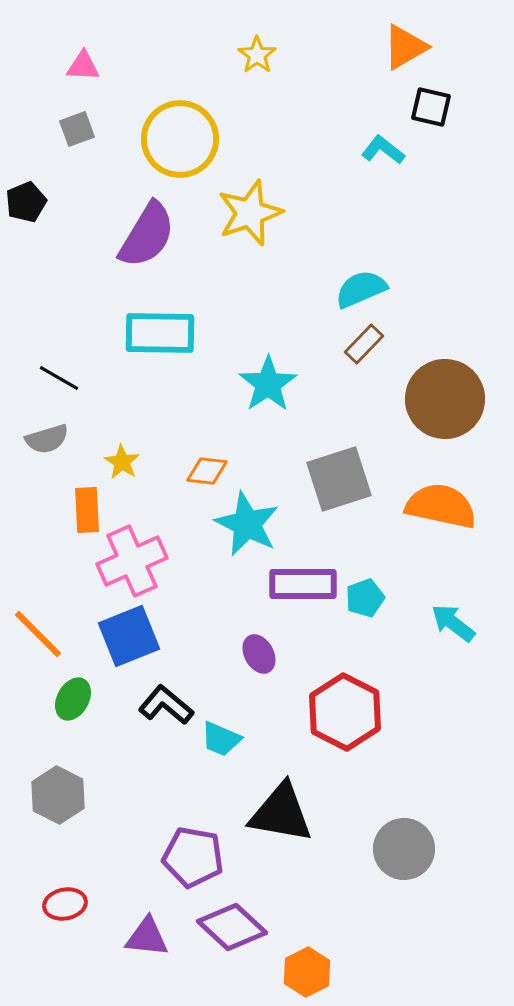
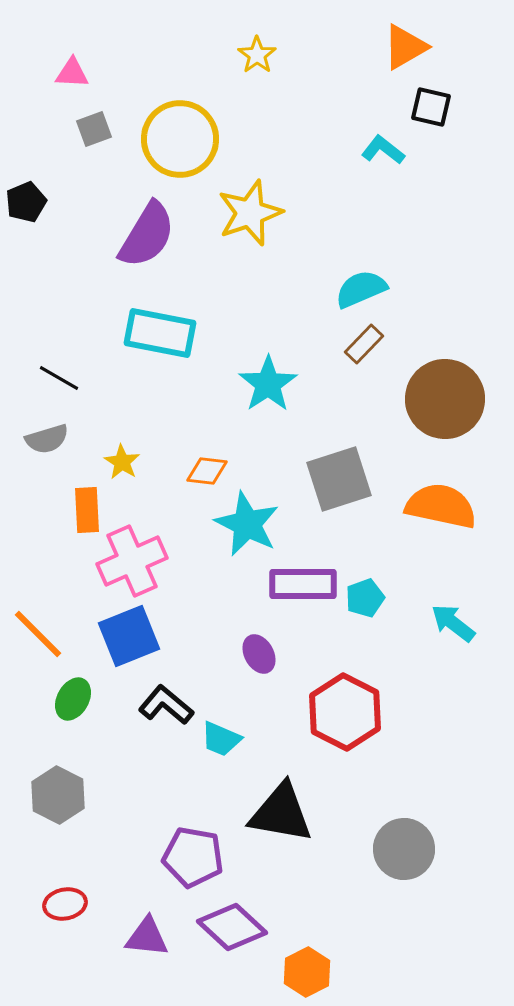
pink triangle at (83, 66): moved 11 px left, 7 px down
gray square at (77, 129): moved 17 px right
cyan rectangle at (160, 333): rotated 10 degrees clockwise
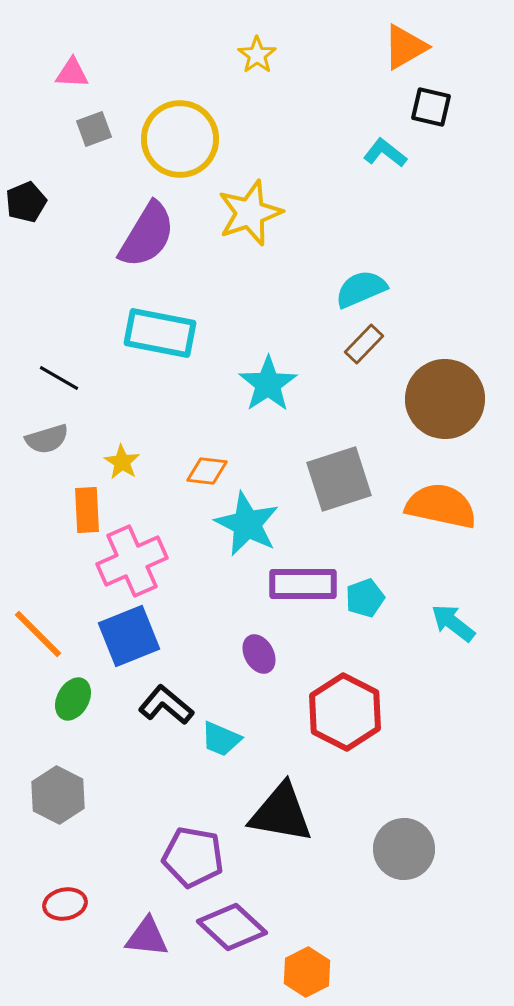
cyan L-shape at (383, 150): moved 2 px right, 3 px down
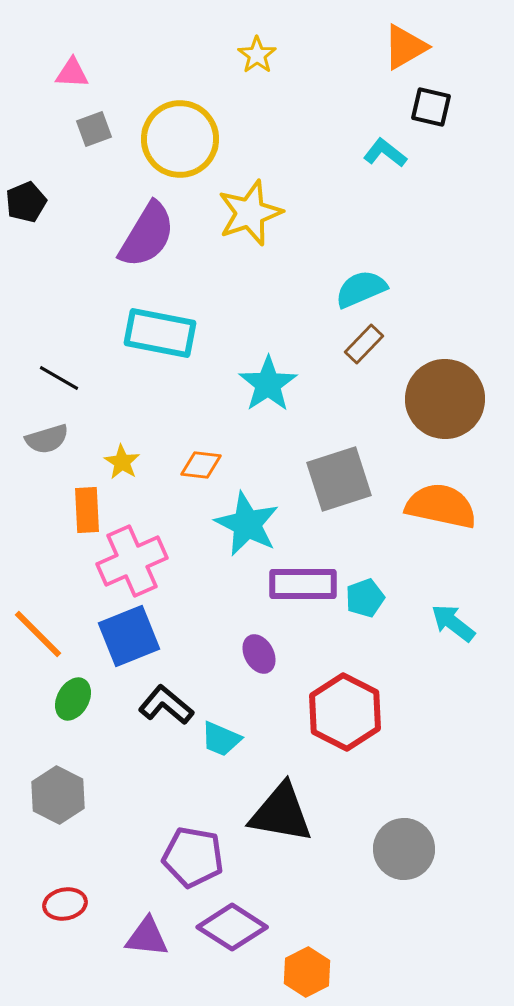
orange diamond at (207, 471): moved 6 px left, 6 px up
purple diamond at (232, 927): rotated 10 degrees counterclockwise
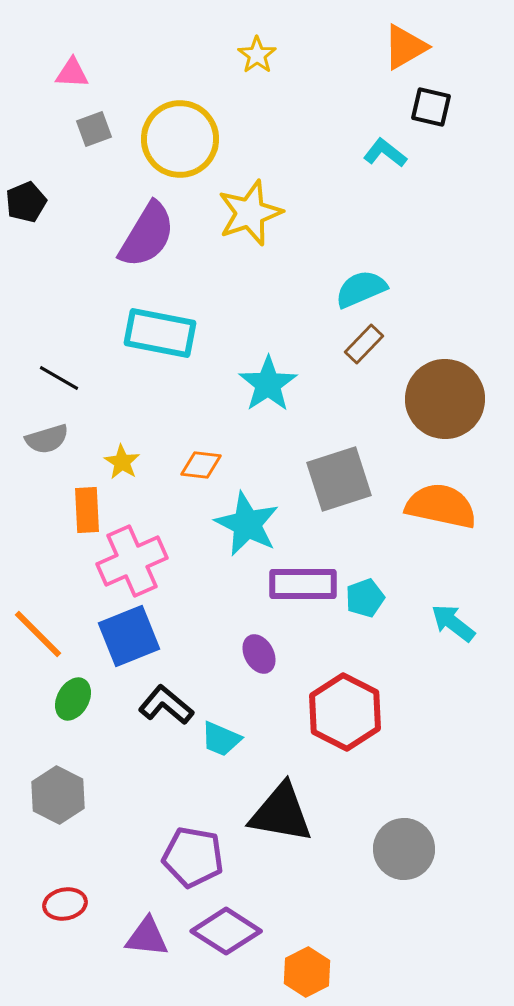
purple diamond at (232, 927): moved 6 px left, 4 px down
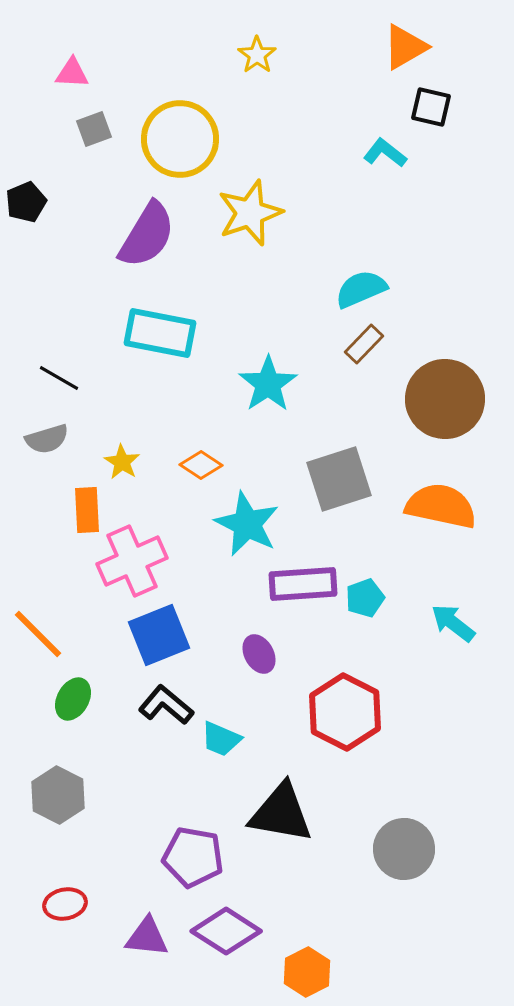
orange diamond at (201, 465): rotated 27 degrees clockwise
purple rectangle at (303, 584): rotated 4 degrees counterclockwise
blue square at (129, 636): moved 30 px right, 1 px up
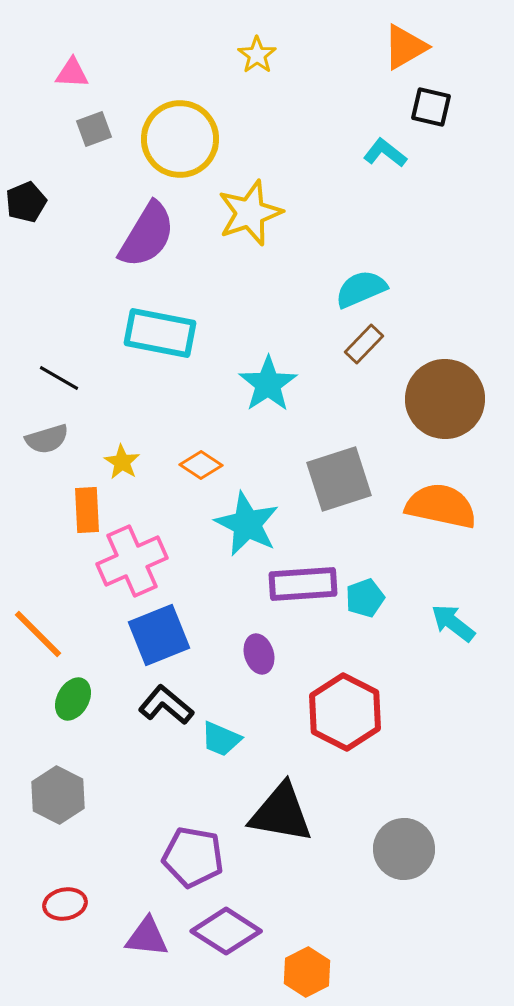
purple ellipse at (259, 654): rotated 12 degrees clockwise
